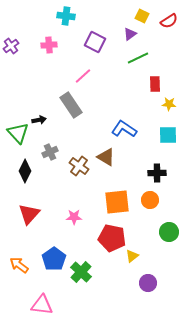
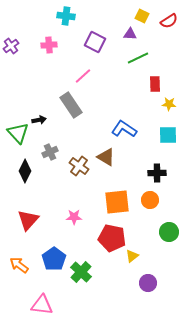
purple triangle: rotated 40 degrees clockwise
red triangle: moved 1 px left, 6 px down
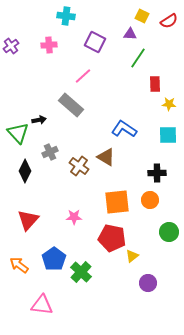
green line: rotated 30 degrees counterclockwise
gray rectangle: rotated 15 degrees counterclockwise
